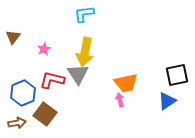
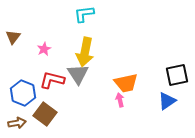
blue hexagon: rotated 15 degrees counterclockwise
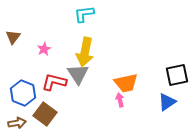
red L-shape: moved 2 px right, 2 px down
blue triangle: moved 1 px down
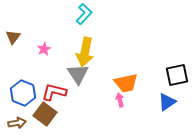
cyan L-shape: rotated 140 degrees clockwise
red L-shape: moved 10 px down
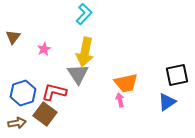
blue hexagon: rotated 20 degrees clockwise
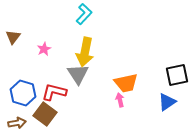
blue hexagon: rotated 25 degrees counterclockwise
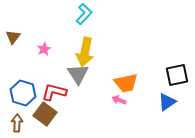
pink arrow: moved 1 px left; rotated 56 degrees counterclockwise
brown arrow: rotated 78 degrees counterclockwise
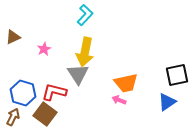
cyan L-shape: moved 1 px right, 1 px down
brown triangle: rotated 28 degrees clockwise
brown arrow: moved 4 px left, 6 px up; rotated 24 degrees clockwise
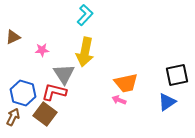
pink star: moved 2 px left, 1 px down; rotated 24 degrees clockwise
gray triangle: moved 14 px left
